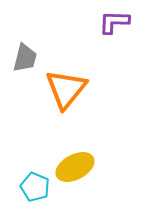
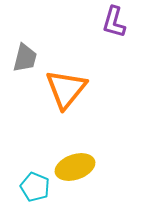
purple L-shape: rotated 76 degrees counterclockwise
yellow ellipse: rotated 9 degrees clockwise
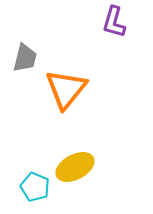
yellow ellipse: rotated 9 degrees counterclockwise
